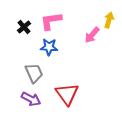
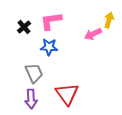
pink arrow: moved 1 px right, 1 px up; rotated 24 degrees clockwise
purple arrow: rotated 60 degrees clockwise
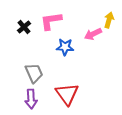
blue star: moved 16 px right
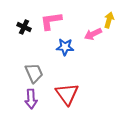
black cross: rotated 24 degrees counterclockwise
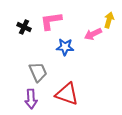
gray trapezoid: moved 4 px right, 1 px up
red triangle: rotated 35 degrees counterclockwise
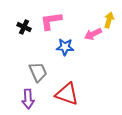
purple arrow: moved 3 px left
